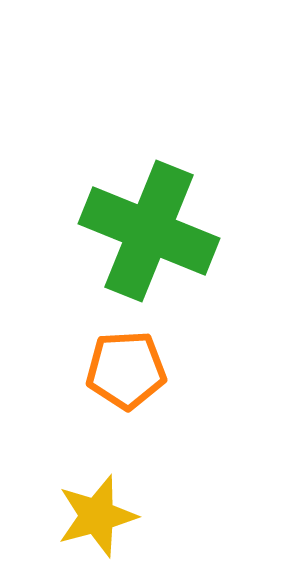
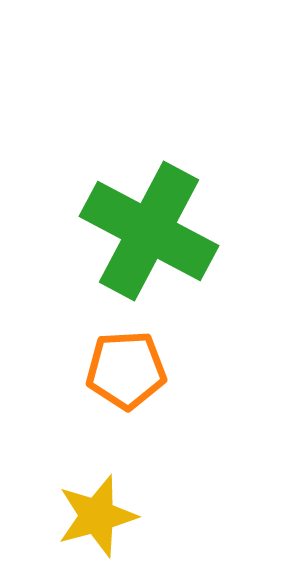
green cross: rotated 6 degrees clockwise
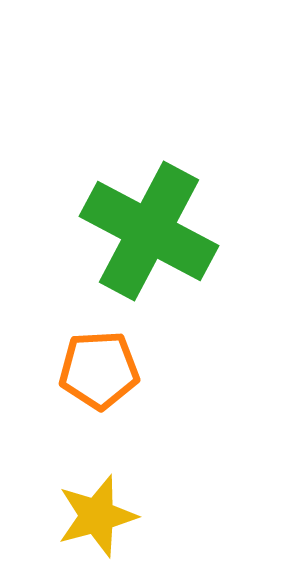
orange pentagon: moved 27 px left
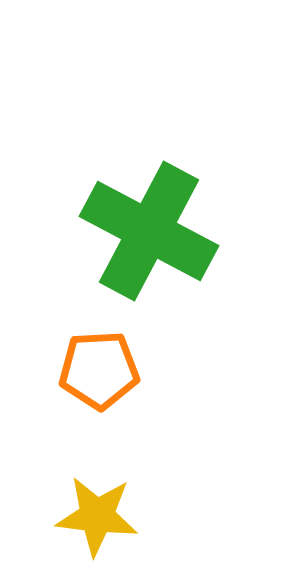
yellow star: rotated 22 degrees clockwise
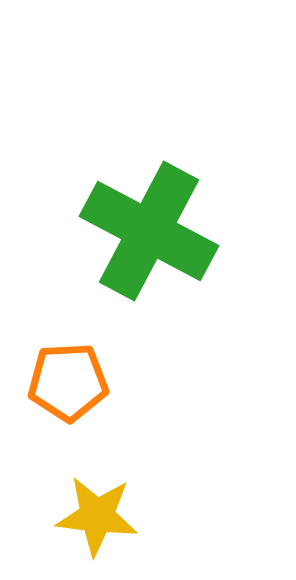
orange pentagon: moved 31 px left, 12 px down
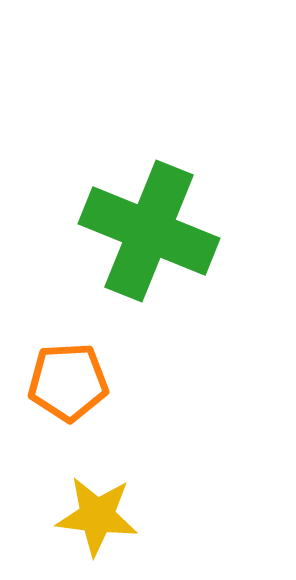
green cross: rotated 6 degrees counterclockwise
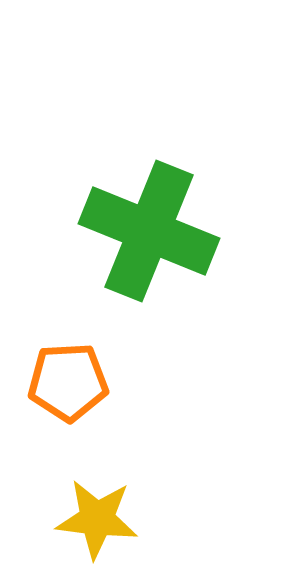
yellow star: moved 3 px down
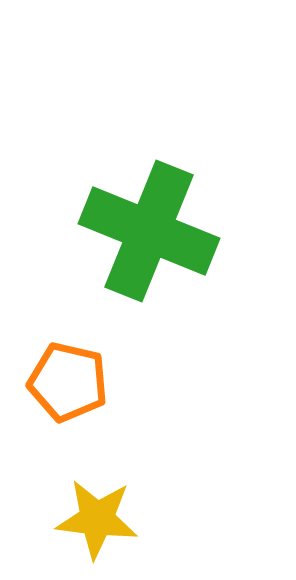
orange pentagon: rotated 16 degrees clockwise
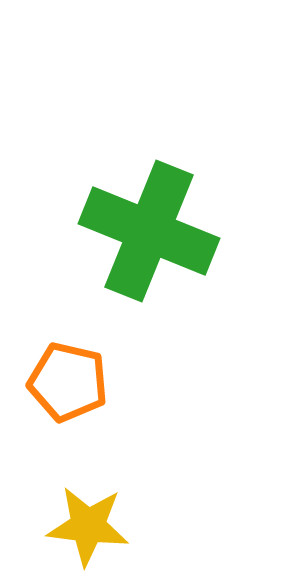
yellow star: moved 9 px left, 7 px down
